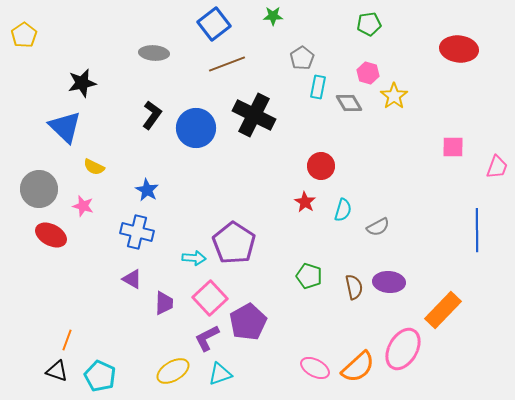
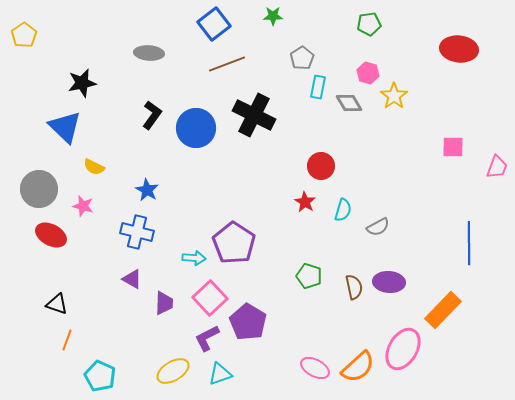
gray ellipse at (154, 53): moved 5 px left
blue line at (477, 230): moved 8 px left, 13 px down
purple pentagon at (248, 322): rotated 12 degrees counterclockwise
black triangle at (57, 371): moved 67 px up
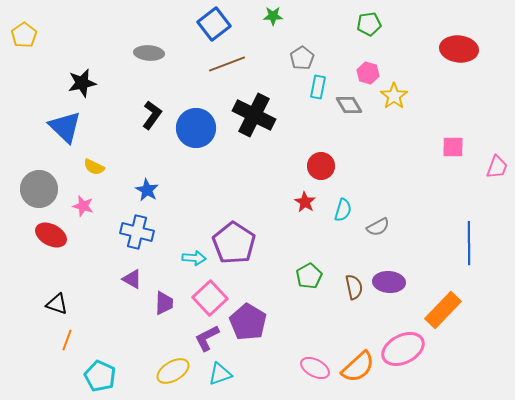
gray diamond at (349, 103): moved 2 px down
green pentagon at (309, 276): rotated 25 degrees clockwise
pink ellipse at (403, 349): rotated 33 degrees clockwise
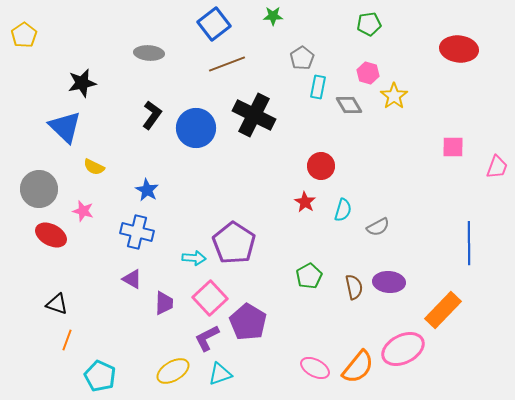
pink star at (83, 206): moved 5 px down
orange semicircle at (358, 367): rotated 9 degrees counterclockwise
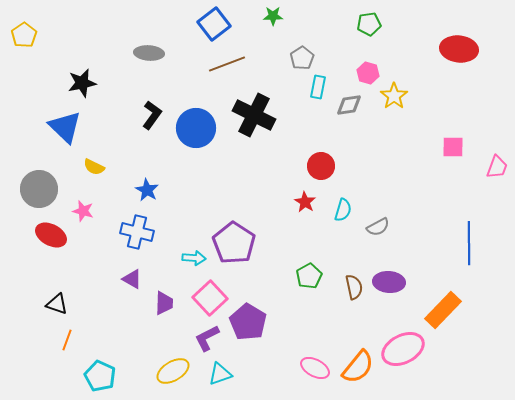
gray diamond at (349, 105): rotated 68 degrees counterclockwise
